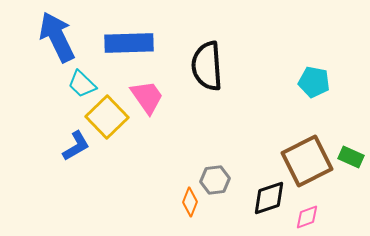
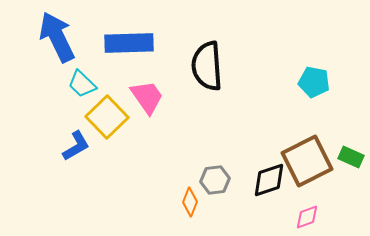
black diamond: moved 18 px up
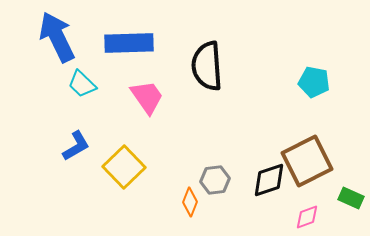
yellow square: moved 17 px right, 50 px down
green rectangle: moved 41 px down
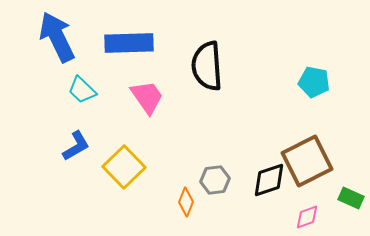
cyan trapezoid: moved 6 px down
orange diamond: moved 4 px left
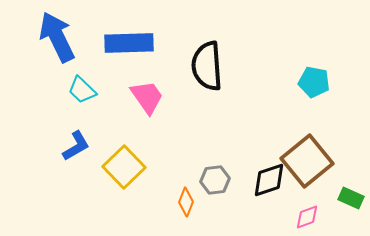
brown square: rotated 12 degrees counterclockwise
